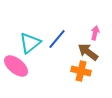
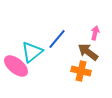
cyan triangle: moved 2 px right, 9 px down
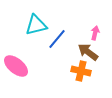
cyan triangle: moved 4 px right, 27 px up; rotated 25 degrees clockwise
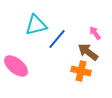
pink arrow: rotated 48 degrees counterclockwise
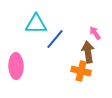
cyan triangle: moved 1 px up; rotated 15 degrees clockwise
blue line: moved 2 px left
brown arrow: rotated 45 degrees clockwise
pink ellipse: rotated 50 degrees clockwise
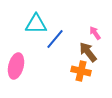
brown arrow: rotated 30 degrees counterclockwise
pink ellipse: rotated 15 degrees clockwise
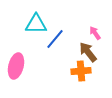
orange cross: rotated 18 degrees counterclockwise
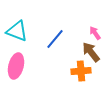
cyan triangle: moved 19 px left, 7 px down; rotated 20 degrees clockwise
brown arrow: moved 3 px right
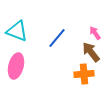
blue line: moved 2 px right, 1 px up
orange cross: moved 3 px right, 3 px down
